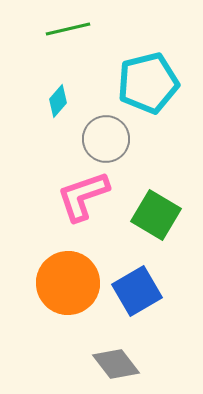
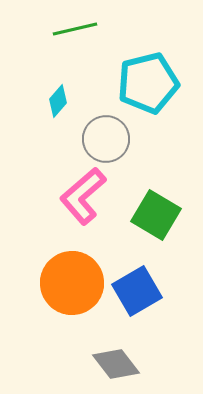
green line: moved 7 px right
pink L-shape: rotated 22 degrees counterclockwise
orange circle: moved 4 px right
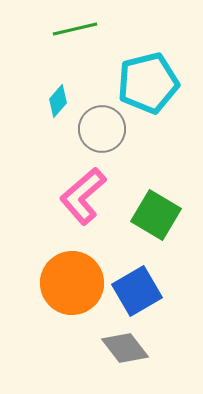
gray circle: moved 4 px left, 10 px up
gray diamond: moved 9 px right, 16 px up
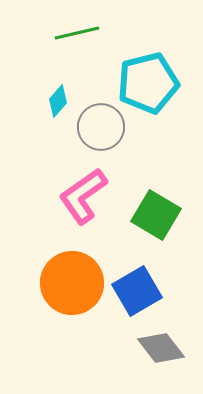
green line: moved 2 px right, 4 px down
gray circle: moved 1 px left, 2 px up
pink L-shape: rotated 6 degrees clockwise
gray diamond: moved 36 px right
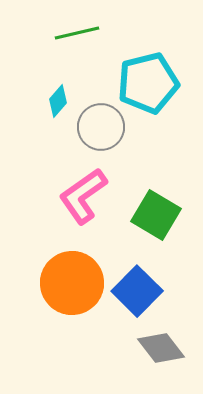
blue square: rotated 15 degrees counterclockwise
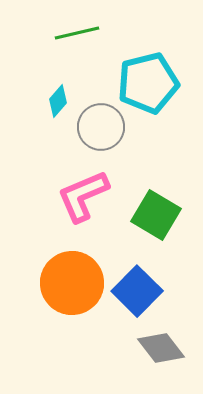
pink L-shape: rotated 12 degrees clockwise
